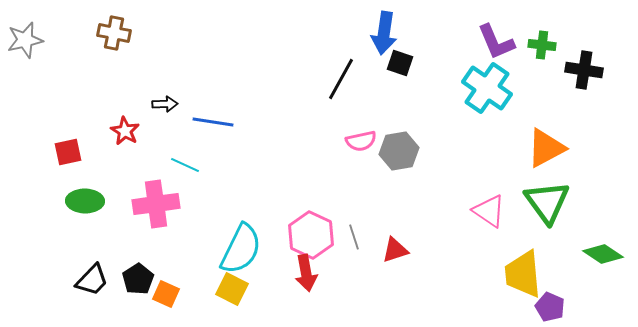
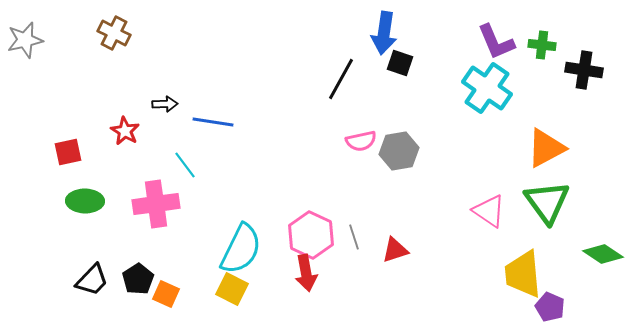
brown cross: rotated 16 degrees clockwise
cyan line: rotated 28 degrees clockwise
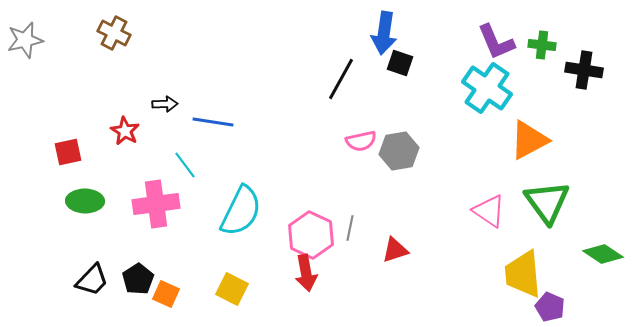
orange triangle: moved 17 px left, 8 px up
gray line: moved 4 px left, 9 px up; rotated 30 degrees clockwise
cyan semicircle: moved 38 px up
